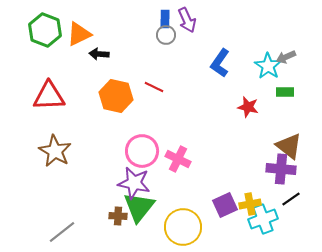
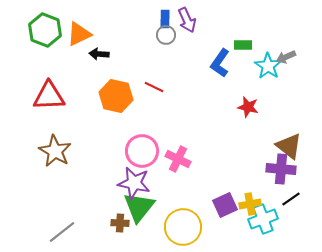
green rectangle: moved 42 px left, 47 px up
brown cross: moved 2 px right, 7 px down
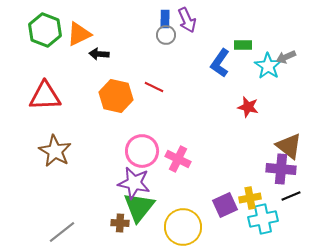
red triangle: moved 4 px left
black line: moved 3 px up; rotated 12 degrees clockwise
yellow cross: moved 6 px up
cyan cross: rotated 8 degrees clockwise
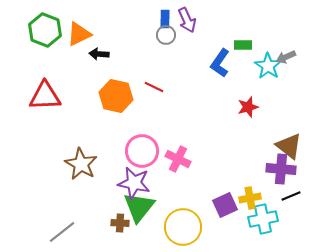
red star: rotated 30 degrees counterclockwise
brown star: moved 26 px right, 13 px down
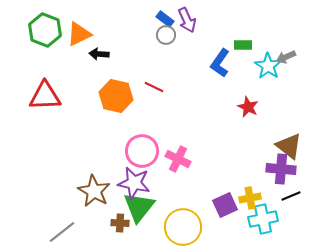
blue rectangle: rotated 54 degrees counterclockwise
red star: rotated 30 degrees counterclockwise
brown star: moved 13 px right, 27 px down
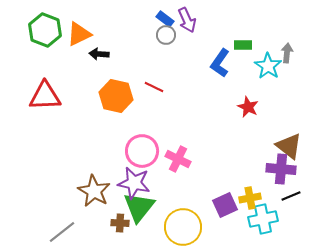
gray arrow: moved 1 px right, 4 px up; rotated 120 degrees clockwise
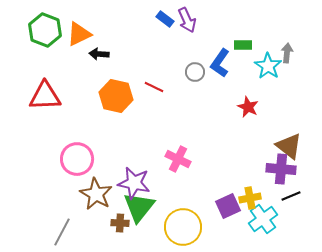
gray circle: moved 29 px right, 37 px down
pink circle: moved 65 px left, 8 px down
brown star: moved 2 px right, 3 px down
purple square: moved 3 px right, 1 px down
cyan cross: rotated 24 degrees counterclockwise
gray line: rotated 24 degrees counterclockwise
